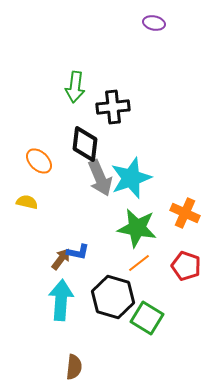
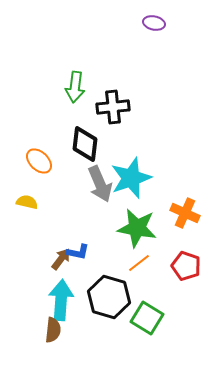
gray arrow: moved 6 px down
black hexagon: moved 4 px left
brown semicircle: moved 21 px left, 37 px up
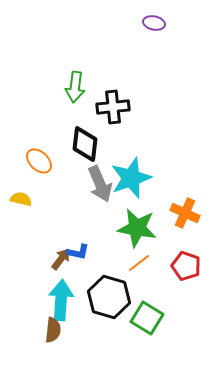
yellow semicircle: moved 6 px left, 3 px up
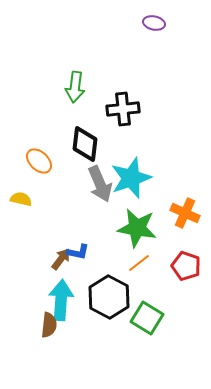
black cross: moved 10 px right, 2 px down
black hexagon: rotated 12 degrees clockwise
brown semicircle: moved 4 px left, 5 px up
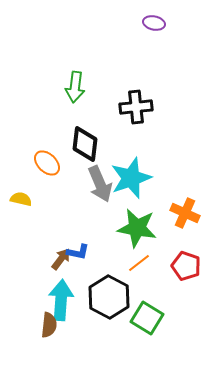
black cross: moved 13 px right, 2 px up
orange ellipse: moved 8 px right, 2 px down
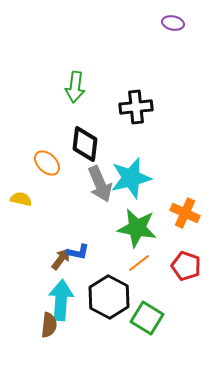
purple ellipse: moved 19 px right
cyan star: rotated 6 degrees clockwise
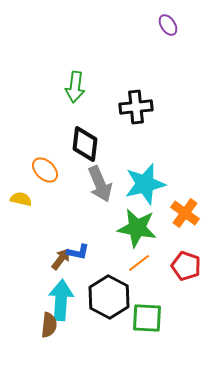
purple ellipse: moved 5 px left, 2 px down; rotated 45 degrees clockwise
orange ellipse: moved 2 px left, 7 px down
cyan star: moved 14 px right, 6 px down
orange cross: rotated 12 degrees clockwise
green square: rotated 28 degrees counterclockwise
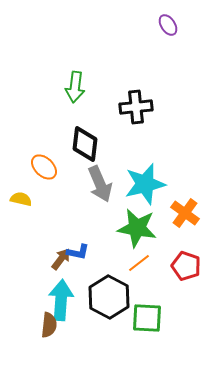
orange ellipse: moved 1 px left, 3 px up
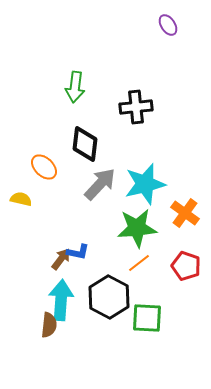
gray arrow: rotated 114 degrees counterclockwise
green star: rotated 15 degrees counterclockwise
